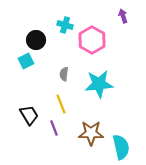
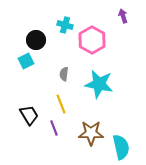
cyan star: rotated 16 degrees clockwise
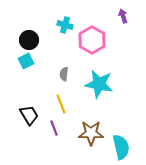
black circle: moved 7 px left
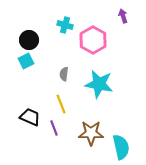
pink hexagon: moved 1 px right
black trapezoid: moved 1 px right, 2 px down; rotated 35 degrees counterclockwise
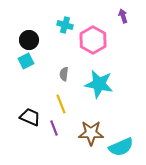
cyan semicircle: rotated 80 degrees clockwise
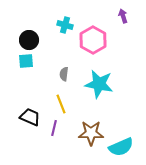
cyan square: rotated 21 degrees clockwise
purple line: rotated 35 degrees clockwise
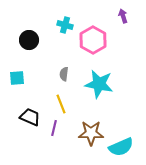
cyan square: moved 9 px left, 17 px down
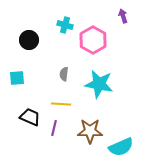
yellow line: rotated 66 degrees counterclockwise
brown star: moved 1 px left, 2 px up
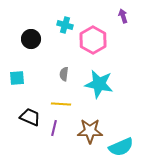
black circle: moved 2 px right, 1 px up
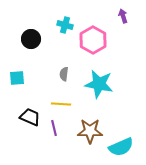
purple line: rotated 28 degrees counterclockwise
